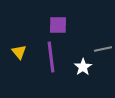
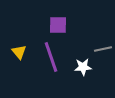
purple line: rotated 12 degrees counterclockwise
white star: rotated 30 degrees clockwise
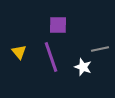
gray line: moved 3 px left
white star: rotated 24 degrees clockwise
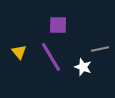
purple line: rotated 12 degrees counterclockwise
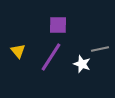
yellow triangle: moved 1 px left, 1 px up
purple line: rotated 64 degrees clockwise
white star: moved 1 px left, 3 px up
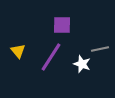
purple square: moved 4 px right
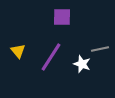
purple square: moved 8 px up
